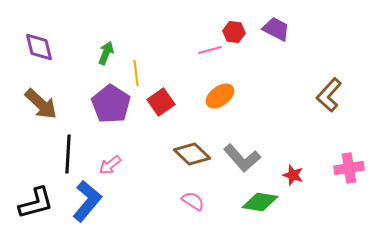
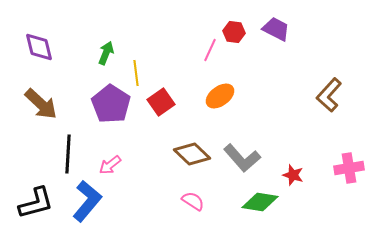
pink line: rotated 50 degrees counterclockwise
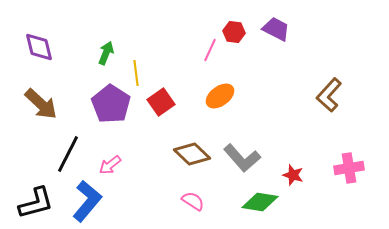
black line: rotated 24 degrees clockwise
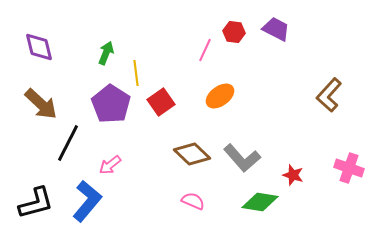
pink line: moved 5 px left
black line: moved 11 px up
pink cross: rotated 28 degrees clockwise
pink semicircle: rotated 10 degrees counterclockwise
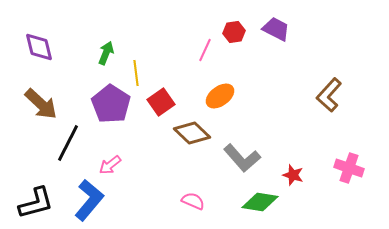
red hexagon: rotated 15 degrees counterclockwise
brown diamond: moved 21 px up
blue L-shape: moved 2 px right, 1 px up
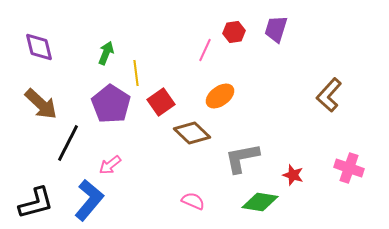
purple trapezoid: rotated 100 degrees counterclockwise
gray L-shape: rotated 120 degrees clockwise
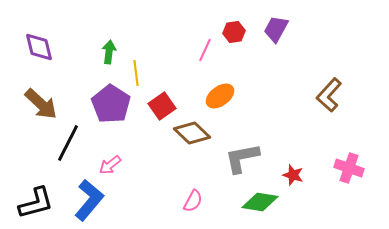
purple trapezoid: rotated 12 degrees clockwise
green arrow: moved 3 px right, 1 px up; rotated 15 degrees counterclockwise
red square: moved 1 px right, 4 px down
pink semicircle: rotated 95 degrees clockwise
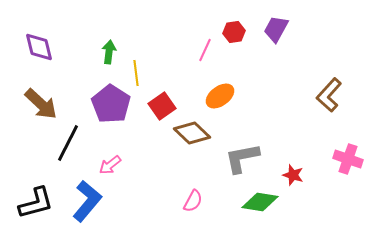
pink cross: moved 1 px left, 9 px up
blue L-shape: moved 2 px left, 1 px down
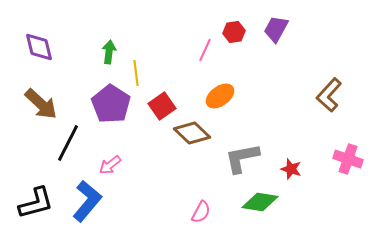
red star: moved 2 px left, 6 px up
pink semicircle: moved 8 px right, 11 px down
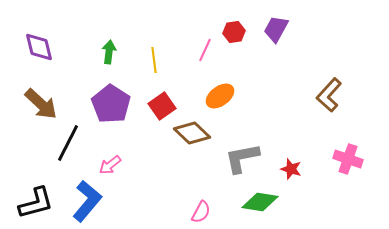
yellow line: moved 18 px right, 13 px up
